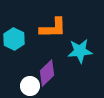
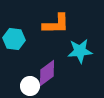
orange L-shape: moved 3 px right, 4 px up
cyan hexagon: rotated 20 degrees counterclockwise
purple diamond: rotated 8 degrees clockwise
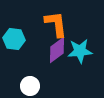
orange L-shape: rotated 96 degrees counterclockwise
purple diamond: moved 10 px right, 23 px up
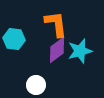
cyan star: rotated 10 degrees counterclockwise
white circle: moved 6 px right, 1 px up
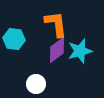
white circle: moved 1 px up
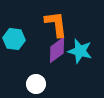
cyan star: rotated 30 degrees clockwise
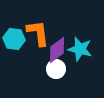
orange L-shape: moved 18 px left, 9 px down
cyan star: moved 2 px up
white circle: moved 20 px right, 15 px up
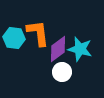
cyan hexagon: moved 1 px up
purple diamond: moved 1 px right, 1 px up
white circle: moved 6 px right, 3 px down
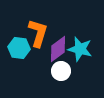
orange L-shape: rotated 24 degrees clockwise
cyan hexagon: moved 5 px right, 10 px down
white circle: moved 1 px left, 1 px up
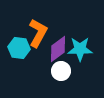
orange L-shape: rotated 12 degrees clockwise
cyan star: rotated 15 degrees counterclockwise
